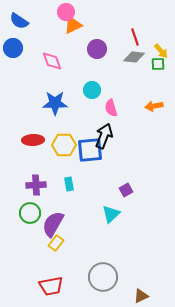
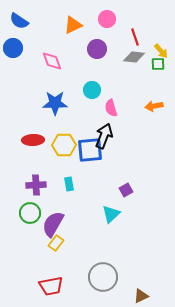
pink circle: moved 41 px right, 7 px down
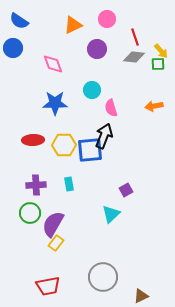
pink diamond: moved 1 px right, 3 px down
red trapezoid: moved 3 px left
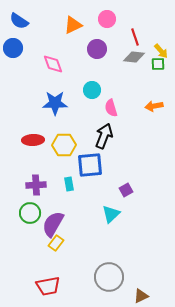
blue square: moved 15 px down
gray circle: moved 6 px right
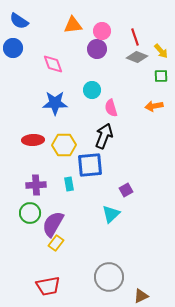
pink circle: moved 5 px left, 12 px down
orange triangle: rotated 18 degrees clockwise
gray diamond: moved 3 px right; rotated 15 degrees clockwise
green square: moved 3 px right, 12 px down
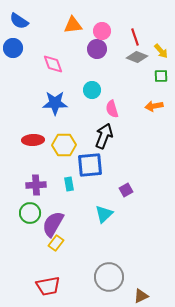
pink semicircle: moved 1 px right, 1 px down
cyan triangle: moved 7 px left
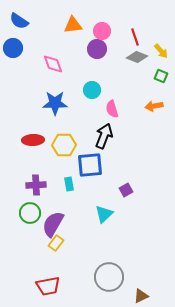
green square: rotated 24 degrees clockwise
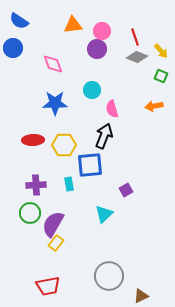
gray circle: moved 1 px up
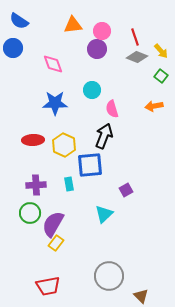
green square: rotated 16 degrees clockwise
yellow hexagon: rotated 25 degrees clockwise
brown triangle: rotated 49 degrees counterclockwise
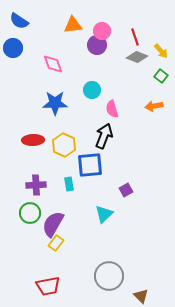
purple circle: moved 4 px up
